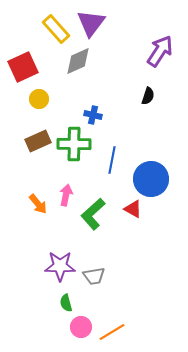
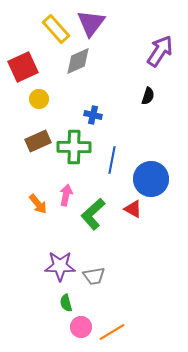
green cross: moved 3 px down
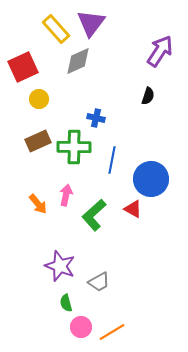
blue cross: moved 3 px right, 3 px down
green L-shape: moved 1 px right, 1 px down
purple star: rotated 20 degrees clockwise
gray trapezoid: moved 5 px right, 6 px down; rotated 20 degrees counterclockwise
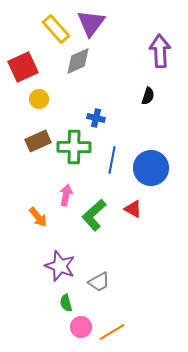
purple arrow: rotated 36 degrees counterclockwise
blue circle: moved 11 px up
orange arrow: moved 13 px down
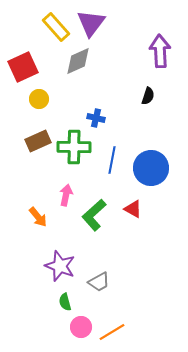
yellow rectangle: moved 2 px up
green semicircle: moved 1 px left, 1 px up
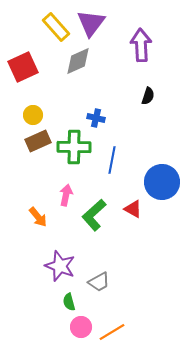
purple arrow: moved 19 px left, 6 px up
yellow circle: moved 6 px left, 16 px down
blue circle: moved 11 px right, 14 px down
green semicircle: moved 4 px right
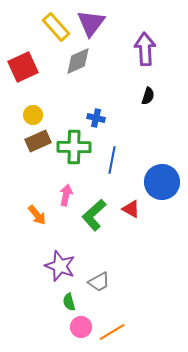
purple arrow: moved 4 px right, 4 px down
red triangle: moved 2 px left
orange arrow: moved 1 px left, 2 px up
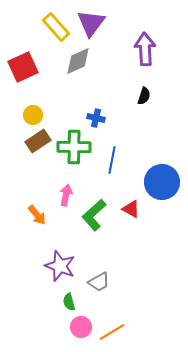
black semicircle: moved 4 px left
brown rectangle: rotated 10 degrees counterclockwise
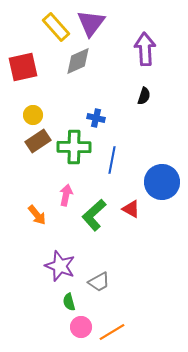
red square: rotated 12 degrees clockwise
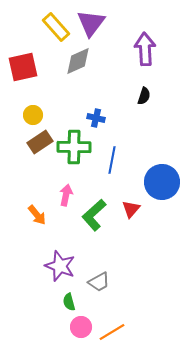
brown rectangle: moved 2 px right, 1 px down
red triangle: rotated 42 degrees clockwise
